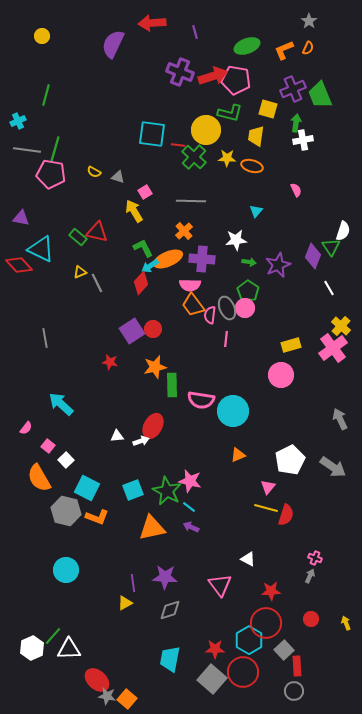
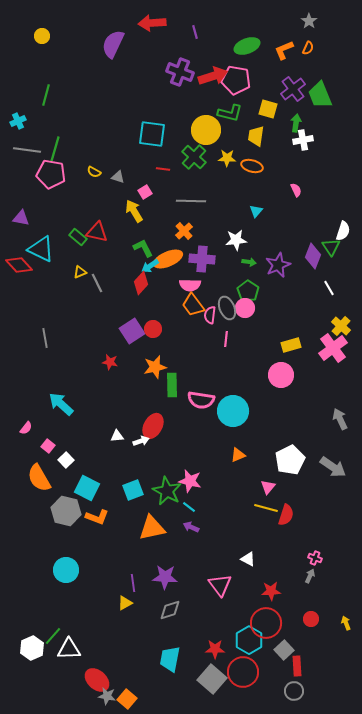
purple cross at (293, 89): rotated 15 degrees counterclockwise
red line at (178, 145): moved 15 px left, 24 px down
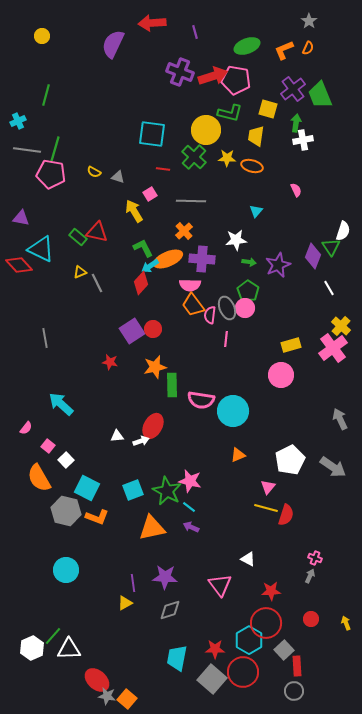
pink square at (145, 192): moved 5 px right, 2 px down
cyan trapezoid at (170, 659): moved 7 px right, 1 px up
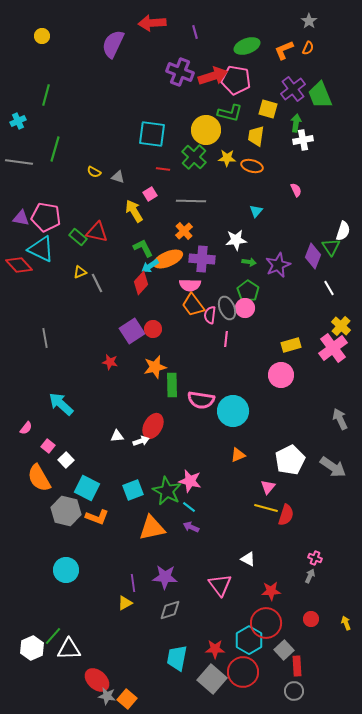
gray line at (27, 150): moved 8 px left, 12 px down
pink pentagon at (51, 174): moved 5 px left, 43 px down
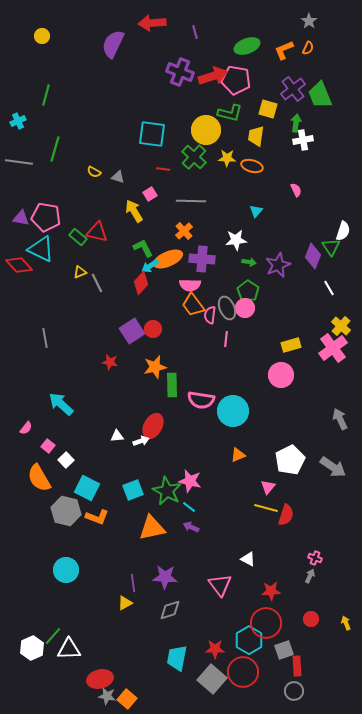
gray square at (284, 650): rotated 24 degrees clockwise
red ellipse at (97, 680): moved 3 px right, 1 px up; rotated 55 degrees counterclockwise
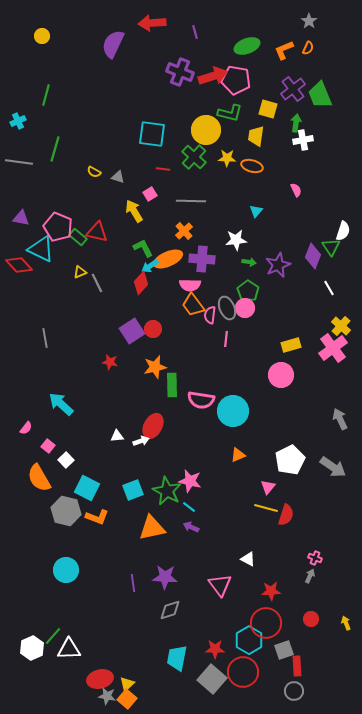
pink pentagon at (46, 217): moved 12 px right, 10 px down; rotated 12 degrees clockwise
yellow triangle at (125, 603): moved 2 px right, 81 px down; rotated 14 degrees counterclockwise
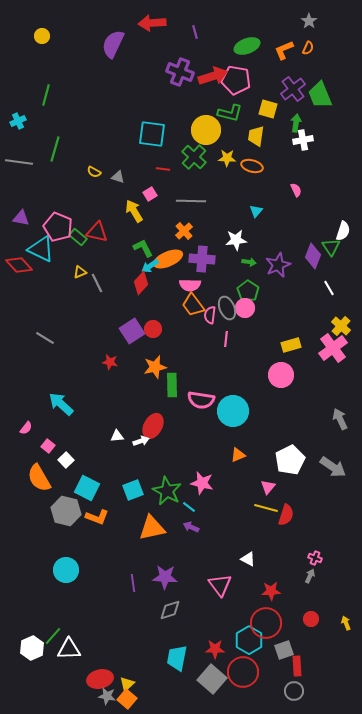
gray line at (45, 338): rotated 48 degrees counterclockwise
pink star at (190, 481): moved 12 px right, 2 px down
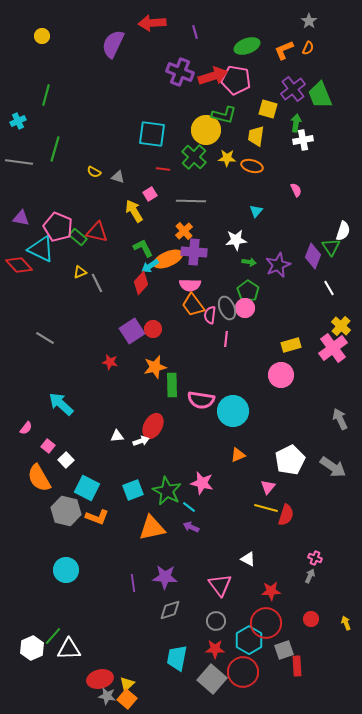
green L-shape at (230, 113): moved 6 px left, 2 px down
purple cross at (202, 259): moved 8 px left, 7 px up
gray circle at (294, 691): moved 78 px left, 70 px up
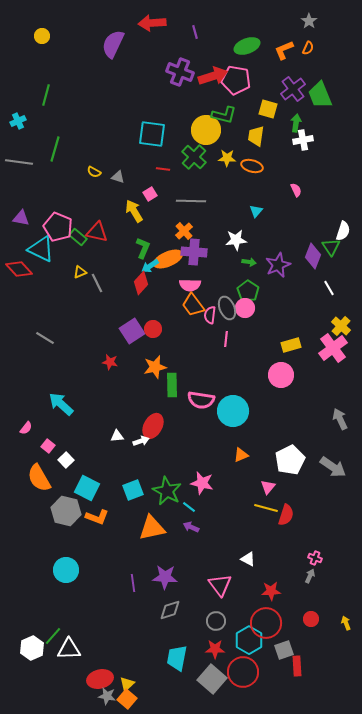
green L-shape at (143, 248): rotated 50 degrees clockwise
red diamond at (19, 265): moved 4 px down
orange triangle at (238, 455): moved 3 px right
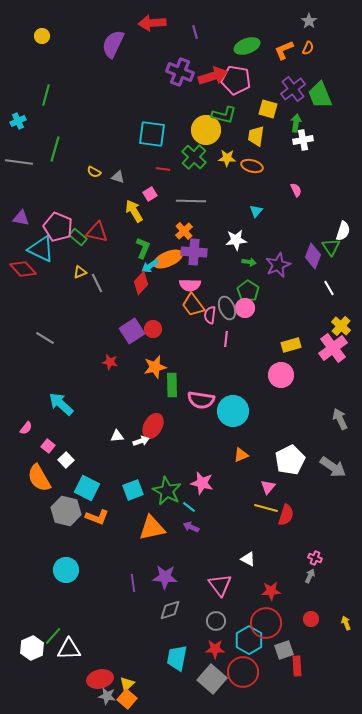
red diamond at (19, 269): moved 4 px right
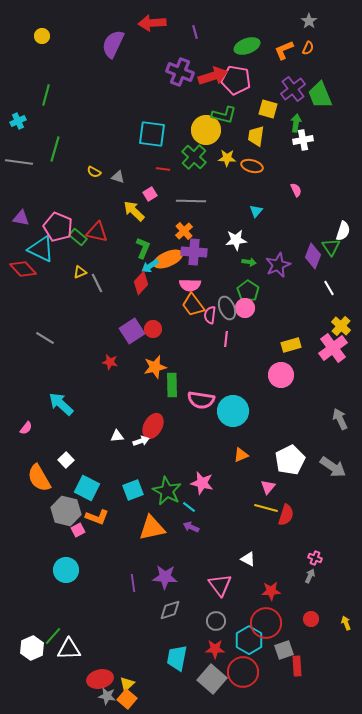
yellow arrow at (134, 211): rotated 15 degrees counterclockwise
pink square at (48, 446): moved 30 px right, 84 px down; rotated 24 degrees clockwise
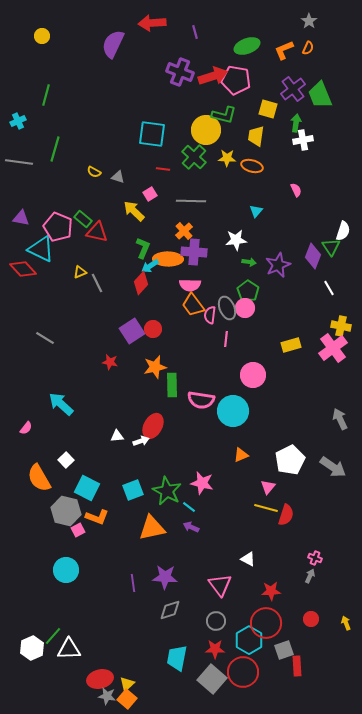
green rectangle at (78, 237): moved 5 px right, 18 px up
orange ellipse at (168, 259): rotated 24 degrees clockwise
yellow cross at (341, 326): rotated 30 degrees counterclockwise
pink circle at (281, 375): moved 28 px left
